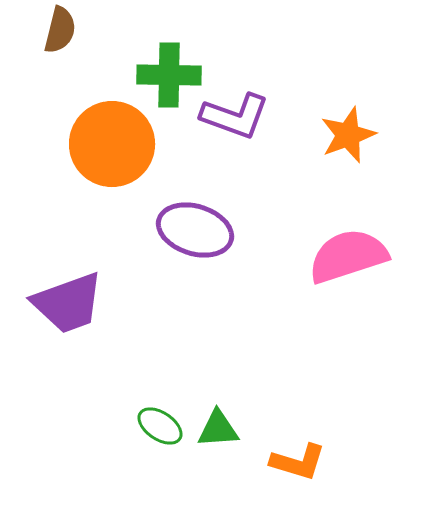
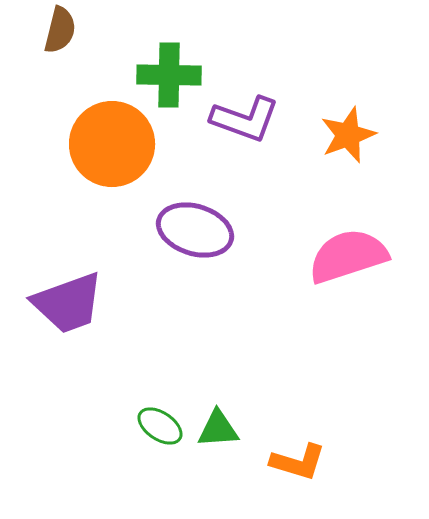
purple L-shape: moved 10 px right, 3 px down
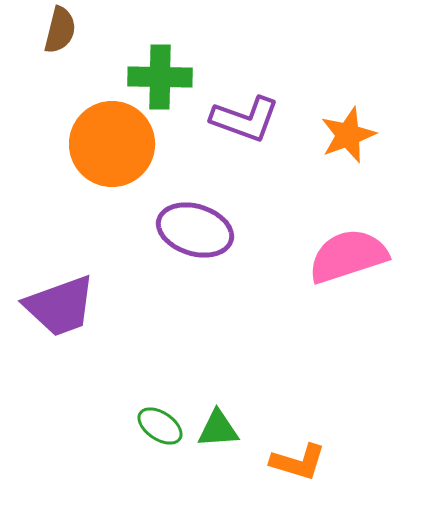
green cross: moved 9 px left, 2 px down
purple trapezoid: moved 8 px left, 3 px down
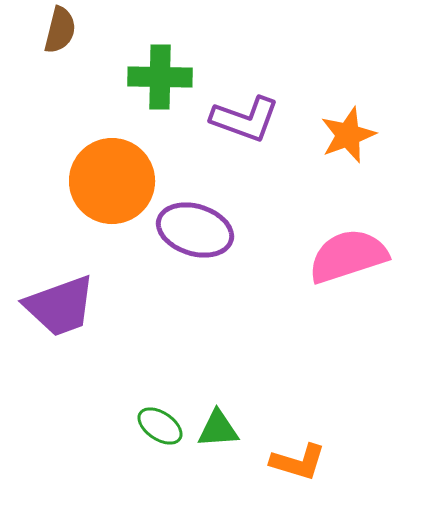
orange circle: moved 37 px down
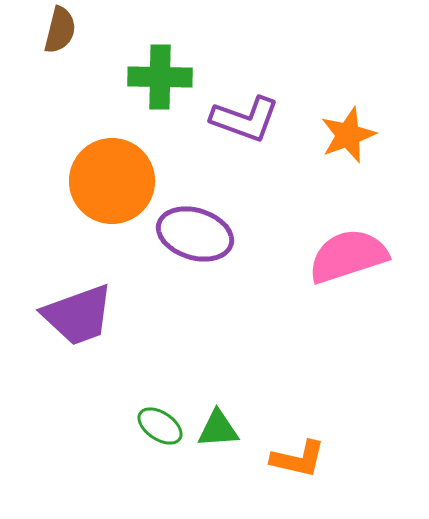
purple ellipse: moved 4 px down
purple trapezoid: moved 18 px right, 9 px down
orange L-shape: moved 3 px up; rotated 4 degrees counterclockwise
